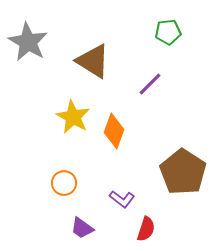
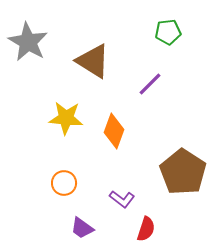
yellow star: moved 7 px left, 1 px down; rotated 24 degrees counterclockwise
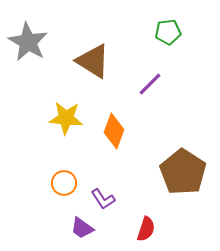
purple L-shape: moved 19 px left; rotated 20 degrees clockwise
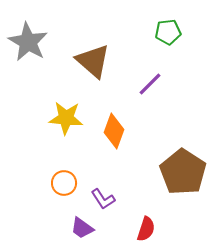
brown triangle: rotated 9 degrees clockwise
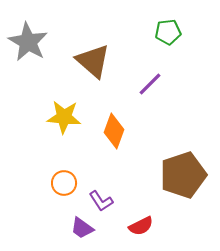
yellow star: moved 2 px left, 1 px up
brown pentagon: moved 3 px down; rotated 21 degrees clockwise
purple L-shape: moved 2 px left, 2 px down
red semicircle: moved 5 px left, 3 px up; rotated 45 degrees clockwise
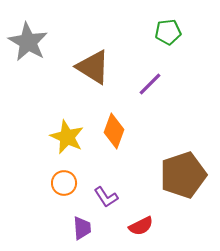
brown triangle: moved 6 px down; rotated 9 degrees counterclockwise
yellow star: moved 3 px right, 20 px down; rotated 20 degrees clockwise
purple L-shape: moved 5 px right, 4 px up
purple trapezoid: rotated 130 degrees counterclockwise
